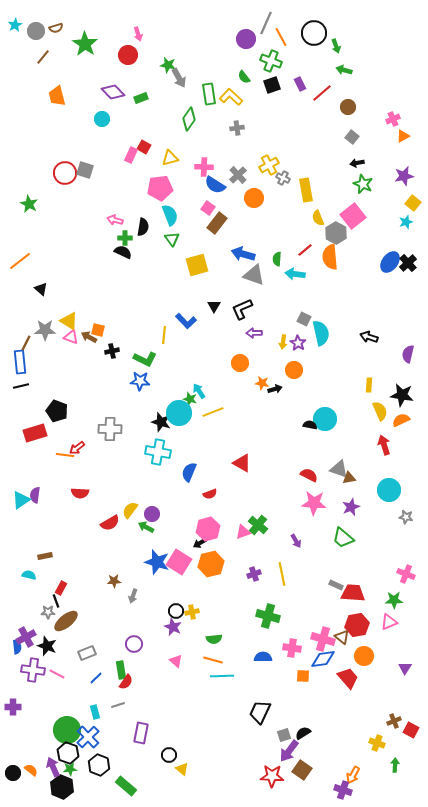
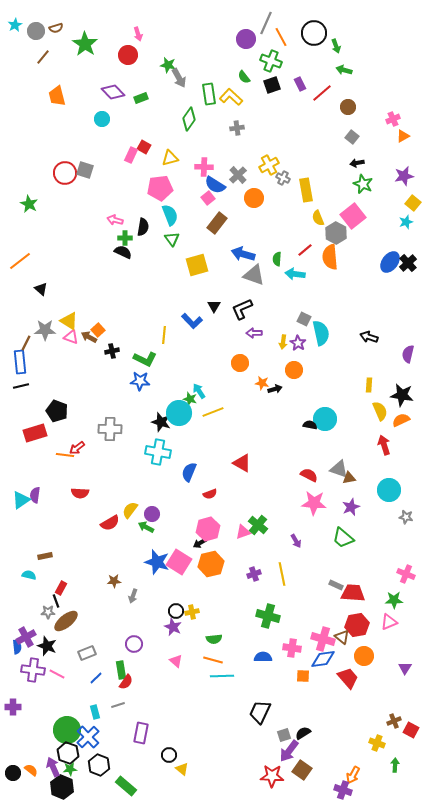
pink square at (208, 208): moved 10 px up; rotated 16 degrees clockwise
blue L-shape at (186, 321): moved 6 px right
orange square at (98, 330): rotated 32 degrees clockwise
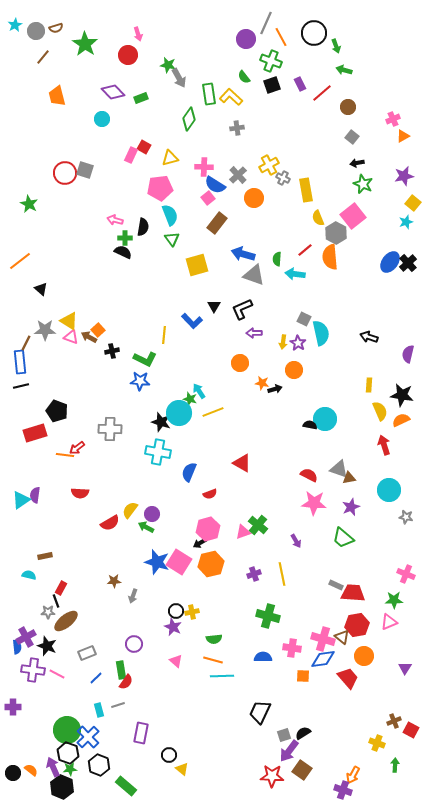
cyan rectangle at (95, 712): moved 4 px right, 2 px up
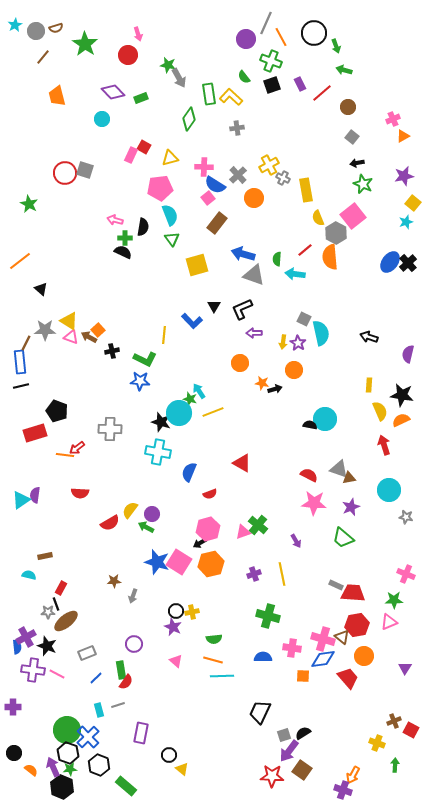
black line at (56, 601): moved 3 px down
black circle at (13, 773): moved 1 px right, 20 px up
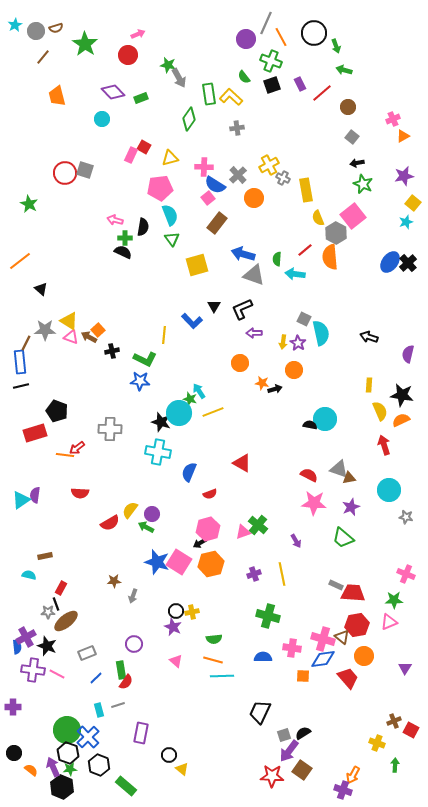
pink arrow at (138, 34): rotated 96 degrees counterclockwise
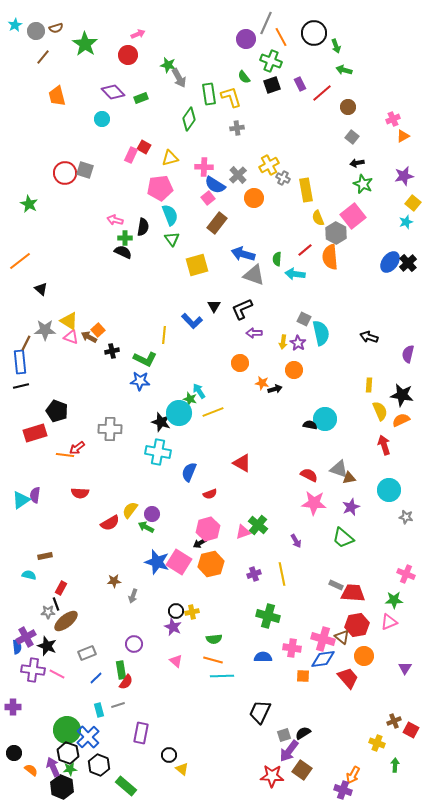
yellow L-shape at (231, 97): rotated 30 degrees clockwise
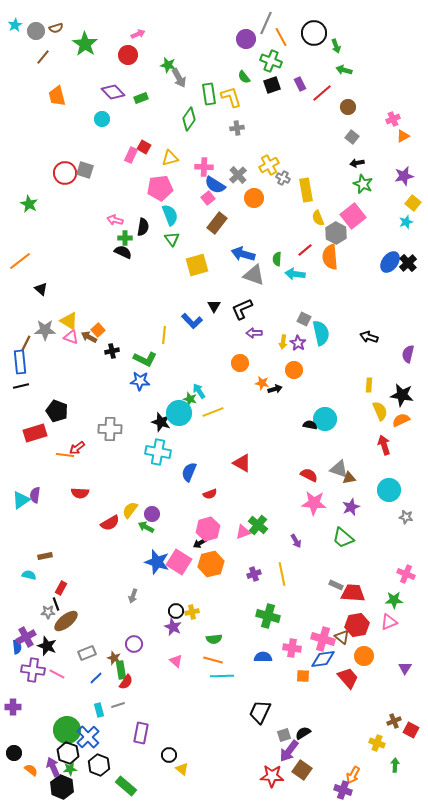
brown star at (114, 581): moved 77 px down; rotated 24 degrees clockwise
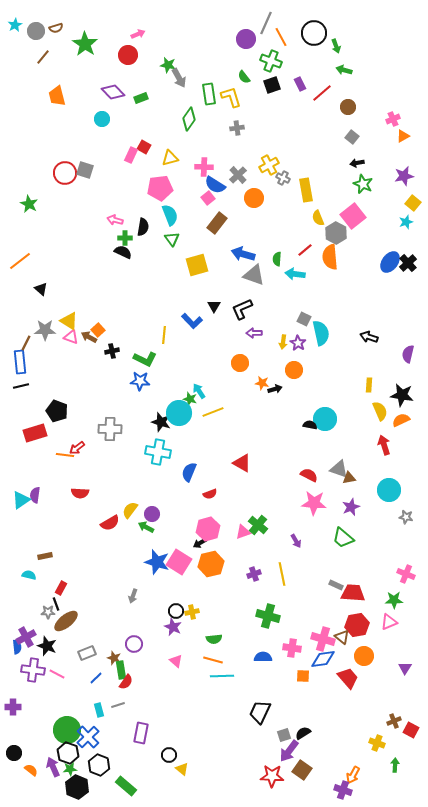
black hexagon at (62, 787): moved 15 px right
